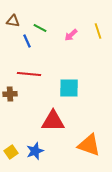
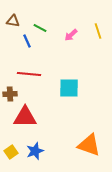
red triangle: moved 28 px left, 4 px up
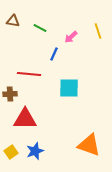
pink arrow: moved 2 px down
blue line: moved 27 px right, 13 px down; rotated 48 degrees clockwise
red triangle: moved 2 px down
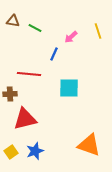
green line: moved 5 px left
red triangle: rotated 15 degrees counterclockwise
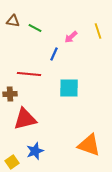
yellow square: moved 1 px right, 10 px down
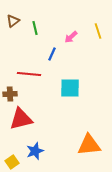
brown triangle: rotated 48 degrees counterclockwise
green line: rotated 48 degrees clockwise
blue line: moved 2 px left
cyan square: moved 1 px right
red triangle: moved 4 px left
orange triangle: rotated 25 degrees counterclockwise
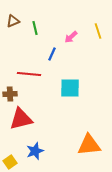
brown triangle: rotated 16 degrees clockwise
yellow square: moved 2 px left
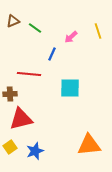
green line: rotated 40 degrees counterclockwise
yellow square: moved 15 px up
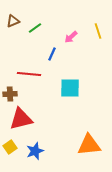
green line: rotated 72 degrees counterclockwise
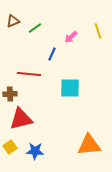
blue star: rotated 24 degrees clockwise
